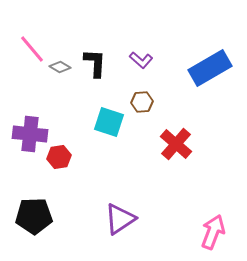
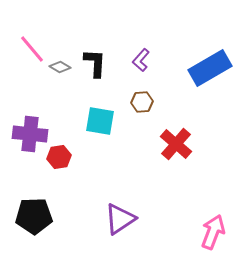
purple L-shape: rotated 90 degrees clockwise
cyan square: moved 9 px left, 1 px up; rotated 8 degrees counterclockwise
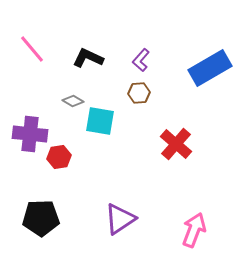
black L-shape: moved 7 px left, 5 px up; rotated 68 degrees counterclockwise
gray diamond: moved 13 px right, 34 px down
brown hexagon: moved 3 px left, 9 px up
black pentagon: moved 7 px right, 2 px down
pink arrow: moved 19 px left, 2 px up
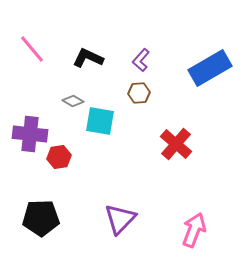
purple triangle: rotated 12 degrees counterclockwise
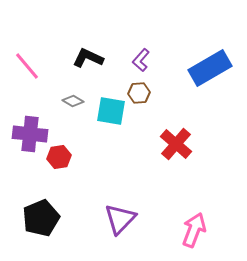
pink line: moved 5 px left, 17 px down
cyan square: moved 11 px right, 10 px up
black pentagon: rotated 21 degrees counterclockwise
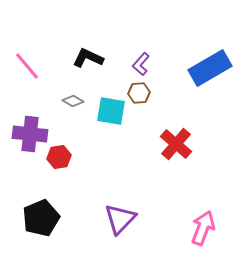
purple L-shape: moved 4 px down
pink arrow: moved 9 px right, 2 px up
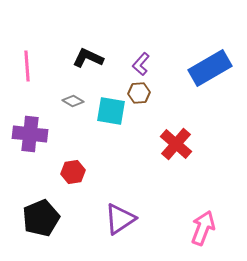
pink line: rotated 36 degrees clockwise
red hexagon: moved 14 px right, 15 px down
purple triangle: rotated 12 degrees clockwise
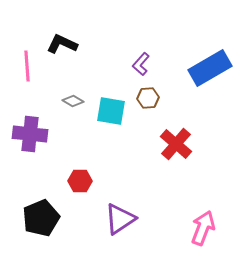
black L-shape: moved 26 px left, 14 px up
brown hexagon: moved 9 px right, 5 px down
red hexagon: moved 7 px right, 9 px down; rotated 10 degrees clockwise
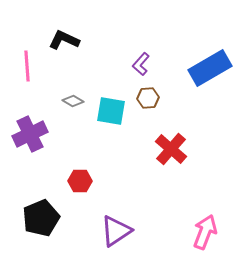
black L-shape: moved 2 px right, 4 px up
purple cross: rotated 32 degrees counterclockwise
red cross: moved 5 px left, 5 px down
purple triangle: moved 4 px left, 12 px down
pink arrow: moved 2 px right, 4 px down
